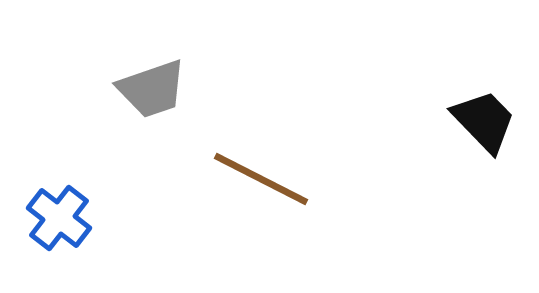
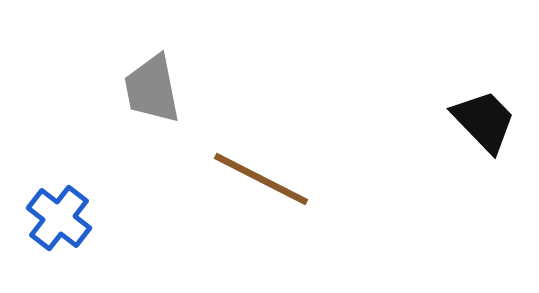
gray trapezoid: rotated 98 degrees clockwise
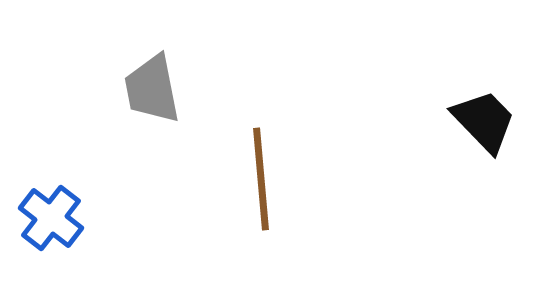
brown line: rotated 58 degrees clockwise
blue cross: moved 8 px left
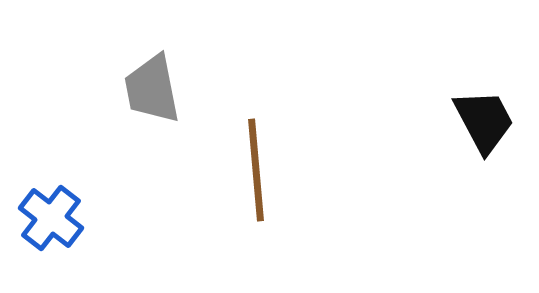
black trapezoid: rotated 16 degrees clockwise
brown line: moved 5 px left, 9 px up
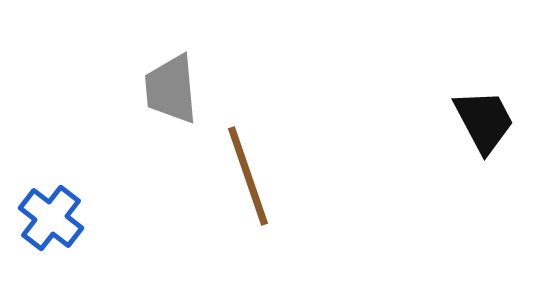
gray trapezoid: moved 19 px right; rotated 6 degrees clockwise
brown line: moved 8 px left, 6 px down; rotated 14 degrees counterclockwise
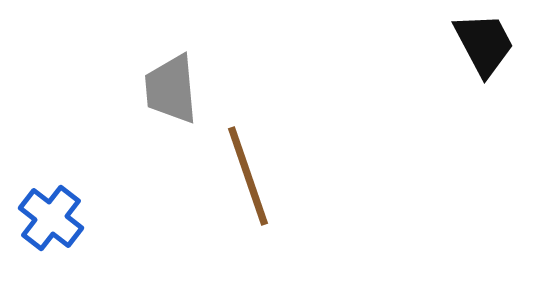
black trapezoid: moved 77 px up
